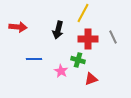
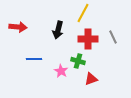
green cross: moved 1 px down
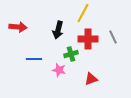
green cross: moved 7 px left, 7 px up; rotated 32 degrees counterclockwise
pink star: moved 2 px left, 1 px up; rotated 16 degrees counterclockwise
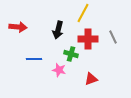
green cross: rotated 32 degrees clockwise
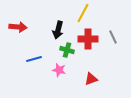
green cross: moved 4 px left, 4 px up
blue line: rotated 14 degrees counterclockwise
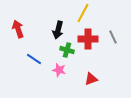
red arrow: moved 2 px down; rotated 114 degrees counterclockwise
blue line: rotated 49 degrees clockwise
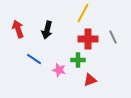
black arrow: moved 11 px left
green cross: moved 11 px right, 10 px down; rotated 16 degrees counterclockwise
red triangle: moved 1 px left, 1 px down
